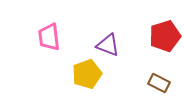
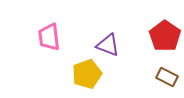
red pentagon: rotated 20 degrees counterclockwise
brown rectangle: moved 8 px right, 6 px up
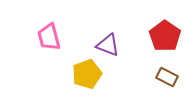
pink trapezoid: rotated 8 degrees counterclockwise
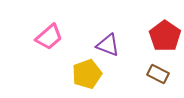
pink trapezoid: rotated 116 degrees counterclockwise
brown rectangle: moved 9 px left, 3 px up
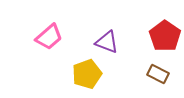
purple triangle: moved 1 px left, 3 px up
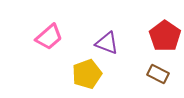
purple triangle: moved 1 px down
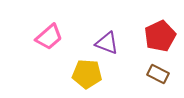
red pentagon: moved 5 px left; rotated 12 degrees clockwise
yellow pentagon: rotated 24 degrees clockwise
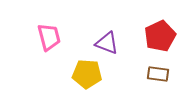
pink trapezoid: rotated 64 degrees counterclockwise
brown rectangle: rotated 20 degrees counterclockwise
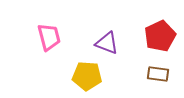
yellow pentagon: moved 2 px down
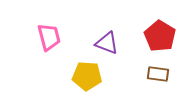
red pentagon: rotated 16 degrees counterclockwise
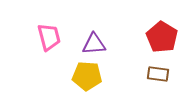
red pentagon: moved 2 px right, 1 px down
purple triangle: moved 13 px left, 1 px down; rotated 25 degrees counterclockwise
